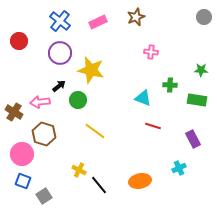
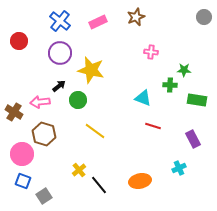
green star: moved 17 px left
yellow cross: rotated 24 degrees clockwise
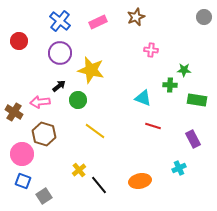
pink cross: moved 2 px up
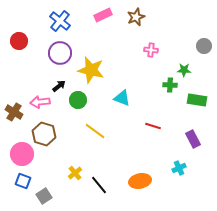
gray circle: moved 29 px down
pink rectangle: moved 5 px right, 7 px up
cyan triangle: moved 21 px left
yellow cross: moved 4 px left, 3 px down
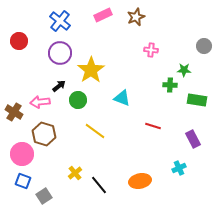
yellow star: rotated 24 degrees clockwise
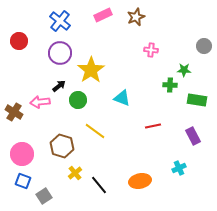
red line: rotated 28 degrees counterclockwise
brown hexagon: moved 18 px right, 12 px down
purple rectangle: moved 3 px up
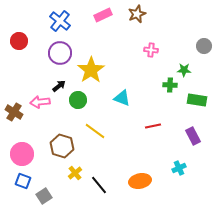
brown star: moved 1 px right, 3 px up
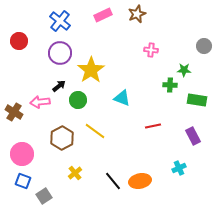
brown hexagon: moved 8 px up; rotated 15 degrees clockwise
black line: moved 14 px right, 4 px up
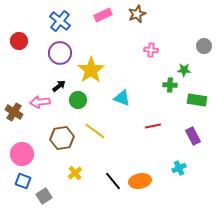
brown hexagon: rotated 20 degrees clockwise
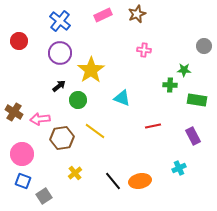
pink cross: moved 7 px left
pink arrow: moved 17 px down
